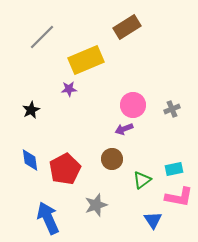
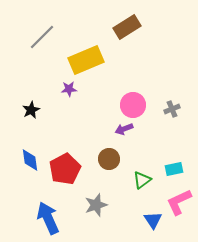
brown circle: moved 3 px left
pink L-shape: moved 5 px down; rotated 144 degrees clockwise
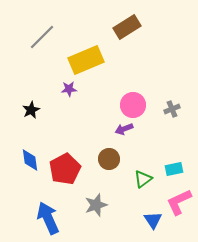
green triangle: moved 1 px right, 1 px up
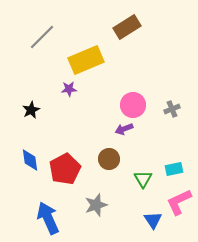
green triangle: rotated 24 degrees counterclockwise
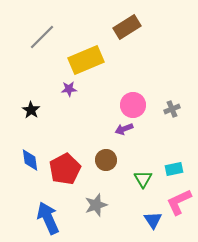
black star: rotated 12 degrees counterclockwise
brown circle: moved 3 px left, 1 px down
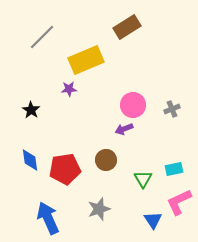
red pentagon: rotated 20 degrees clockwise
gray star: moved 3 px right, 4 px down
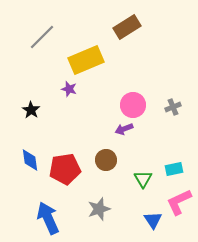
purple star: rotated 21 degrees clockwise
gray cross: moved 1 px right, 2 px up
